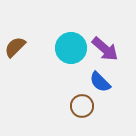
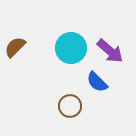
purple arrow: moved 5 px right, 2 px down
blue semicircle: moved 3 px left
brown circle: moved 12 px left
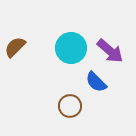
blue semicircle: moved 1 px left
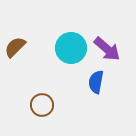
purple arrow: moved 3 px left, 2 px up
blue semicircle: rotated 55 degrees clockwise
brown circle: moved 28 px left, 1 px up
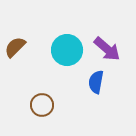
cyan circle: moved 4 px left, 2 px down
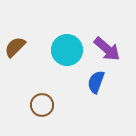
blue semicircle: rotated 10 degrees clockwise
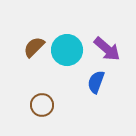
brown semicircle: moved 19 px right
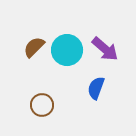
purple arrow: moved 2 px left
blue semicircle: moved 6 px down
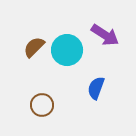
purple arrow: moved 14 px up; rotated 8 degrees counterclockwise
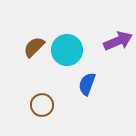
purple arrow: moved 13 px right, 6 px down; rotated 56 degrees counterclockwise
blue semicircle: moved 9 px left, 4 px up
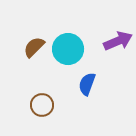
cyan circle: moved 1 px right, 1 px up
